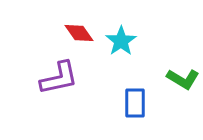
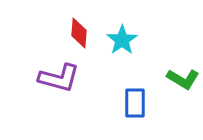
red diamond: rotated 40 degrees clockwise
cyan star: moved 1 px right, 1 px up
purple L-shape: rotated 27 degrees clockwise
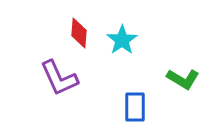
purple L-shape: rotated 51 degrees clockwise
blue rectangle: moved 4 px down
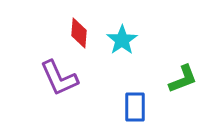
green L-shape: rotated 52 degrees counterclockwise
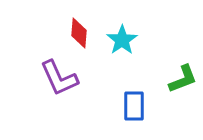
blue rectangle: moved 1 px left, 1 px up
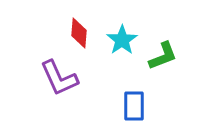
green L-shape: moved 20 px left, 23 px up
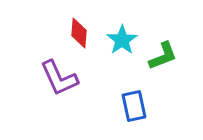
blue rectangle: rotated 12 degrees counterclockwise
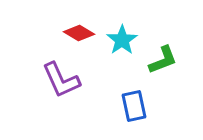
red diamond: rotated 64 degrees counterclockwise
green L-shape: moved 4 px down
purple L-shape: moved 2 px right, 2 px down
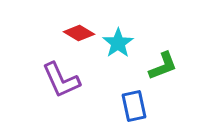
cyan star: moved 4 px left, 3 px down
green L-shape: moved 6 px down
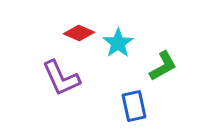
red diamond: rotated 8 degrees counterclockwise
green L-shape: rotated 8 degrees counterclockwise
purple L-shape: moved 2 px up
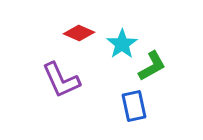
cyan star: moved 4 px right, 1 px down
green L-shape: moved 11 px left
purple L-shape: moved 2 px down
